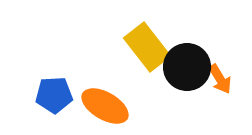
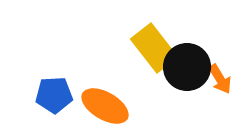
yellow rectangle: moved 7 px right, 1 px down
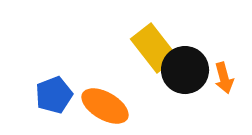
black circle: moved 2 px left, 3 px down
orange arrow: moved 4 px right, 1 px up; rotated 16 degrees clockwise
blue pentagon: rotated 18 degrees counterclockwise
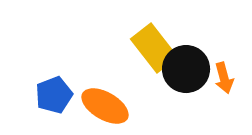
black circle: moved 1 px right, 1 px up
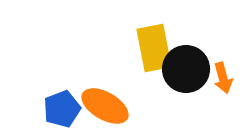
yellow rectangle: rotated 27 degrees clockwise
orange arrow: moved 1 px left
blue pentagon: moved 8 px right, 14 px down
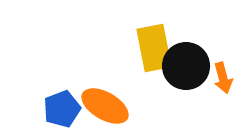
black circle: moved 3 px up
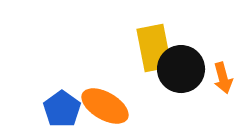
black circle: moved 5 px left, 3 px down
blue pentagon: rotated 15 degrees counterclockwise
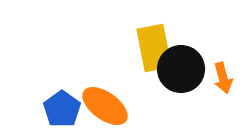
orange ellipse: rotated 6 degrees clockwise
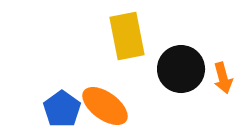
yellow rectangle: moved 27 px left, 12 px up
